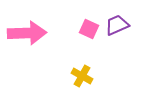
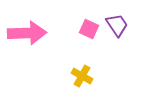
purple trapezoid: rotated 80 degrees clockwise
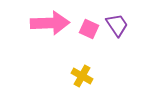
pink arrow: moved 23 px right, 10 px up
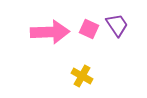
pink arrow: moved 9 px down
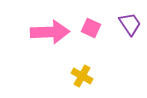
purple trapezoid: moved 13 px right, 1 px up
pink square: moved 2 px right, 1 px up
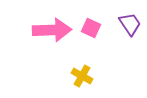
pink arrow: moved 2 px right, 2 px up
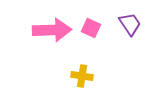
yellow cross: rotated 20 degrees counterclockwise
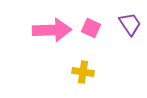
yellow cross: moved 1 px right, 4 px up
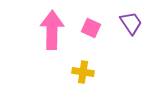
purple trapezoid: moved 1 px right, 1 px up
pink arrow: rotated 87 degrees counterclockwise
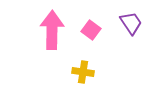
pink square: moved 2 px down; rotated 12 degrees clockwise
